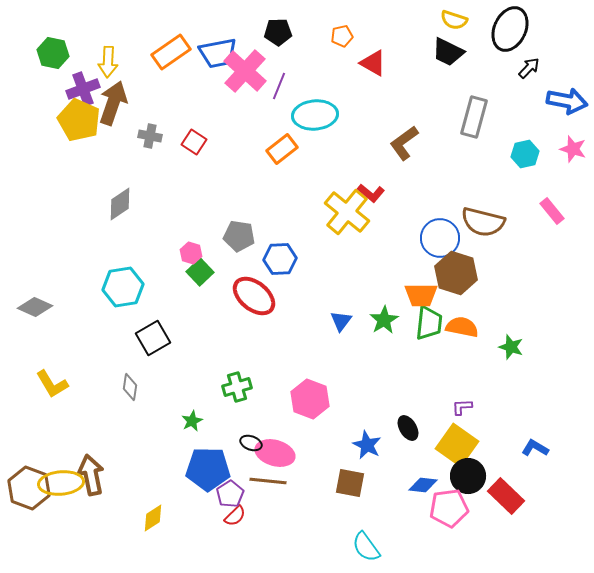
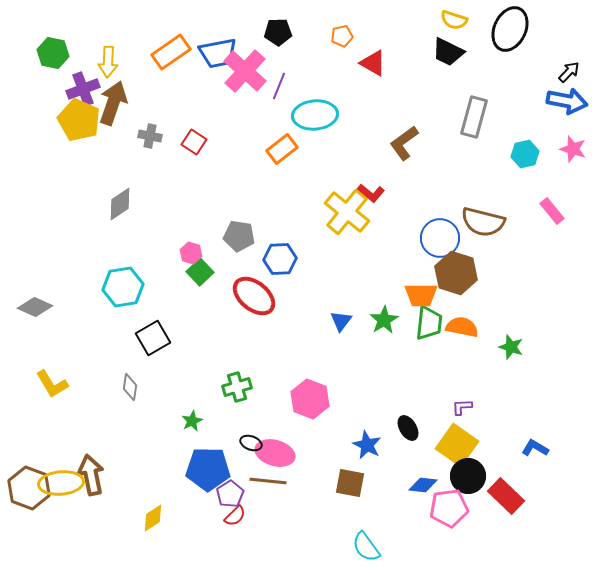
black arrow at (529, 68): moved 40 px right, 4 px down
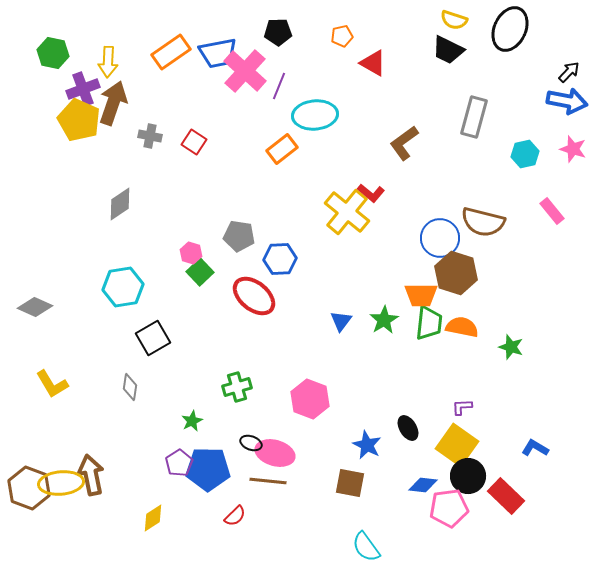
black trapezoid at (448, 52): moved 2 px up
purple pentagon at (230, 494): moved 51 px left, 31 px up
